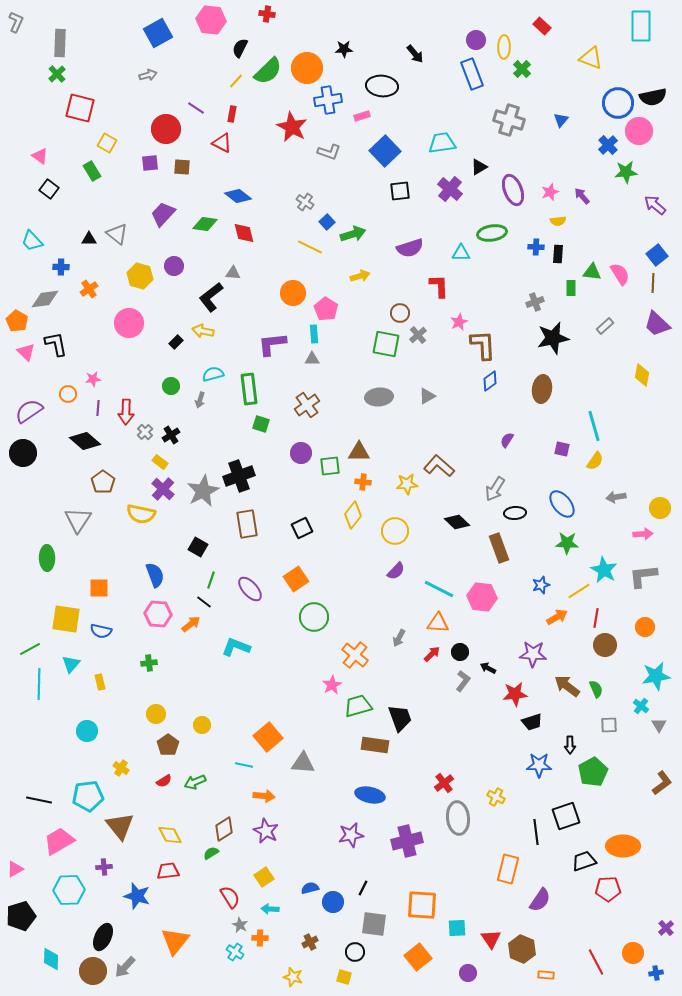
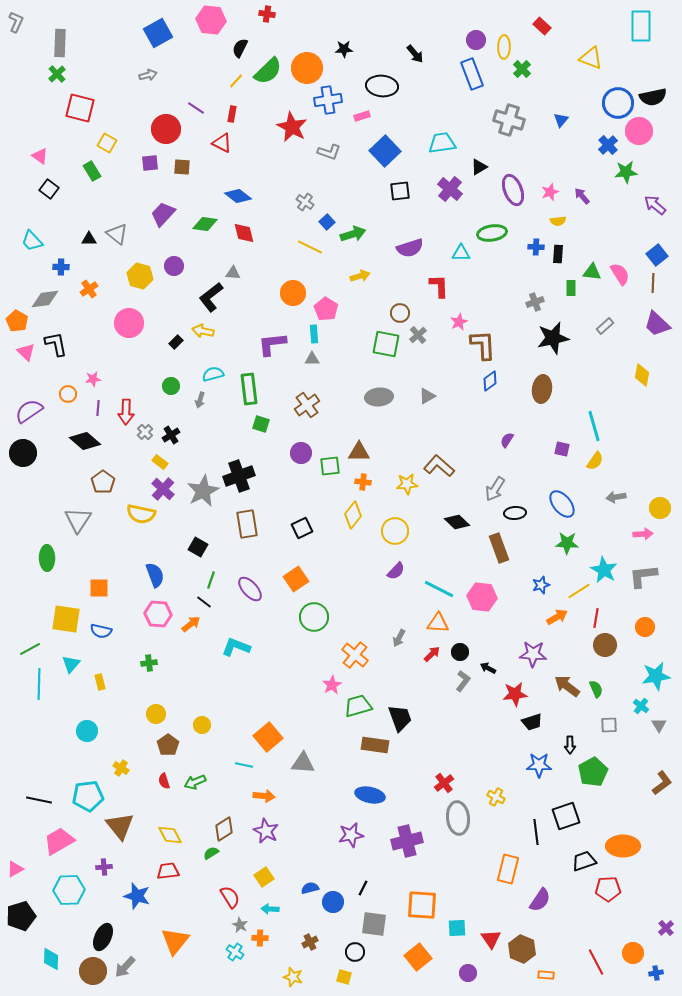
red semicircle at (164, 781): rotated 105 degrees clockwise
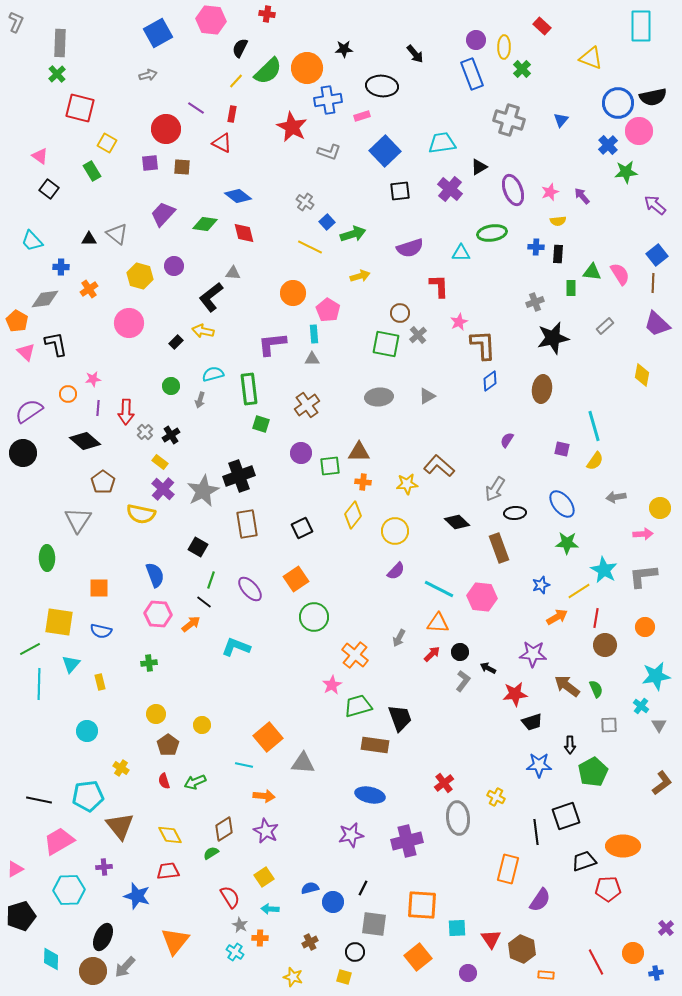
pink pentagon at (326, 309): moved 2 px right, 1 px down
yellow square at (66, 619): moved 7 px left, 3 px down
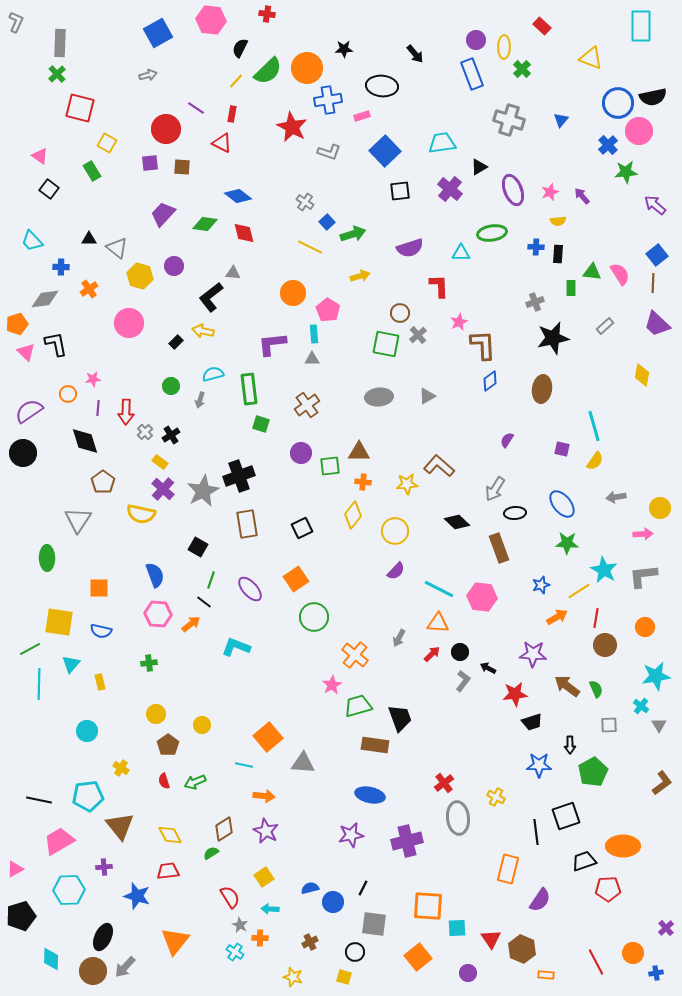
gray triangle at (117, 234): moved 14 px down
orange pentagon at (17, 321): moved 3 px down; rotated 25 degrees clockwise
black diamond at (85, 441): rotated 32 degrees clockwise
orange square at (422, 905): moved 6 px right, 1 px down
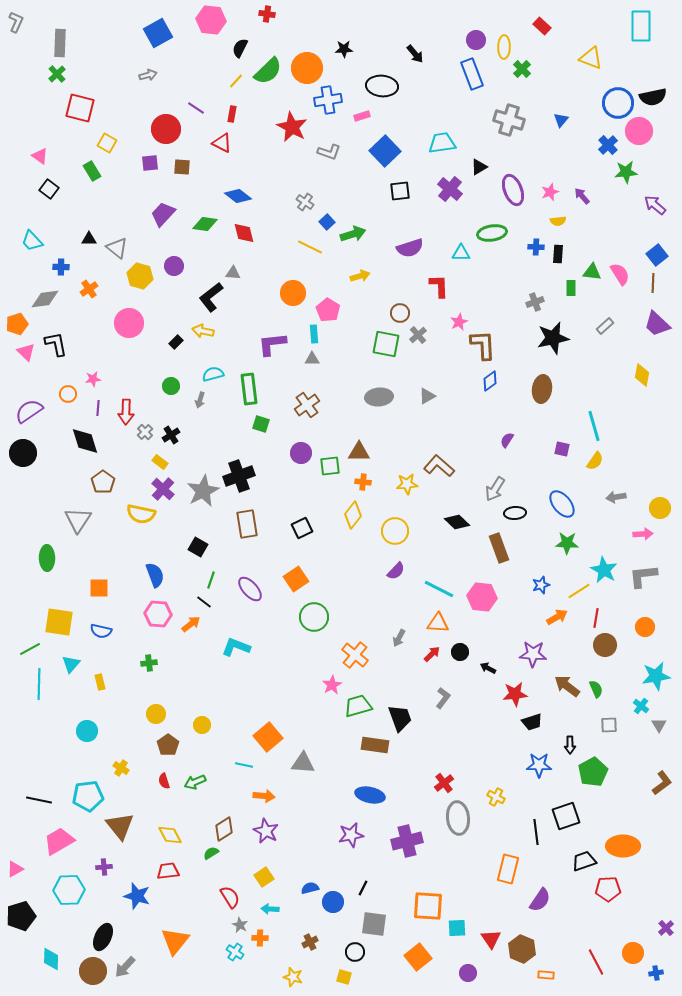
gray L-shape at (463, 681): moved 20 px left, 17 px down
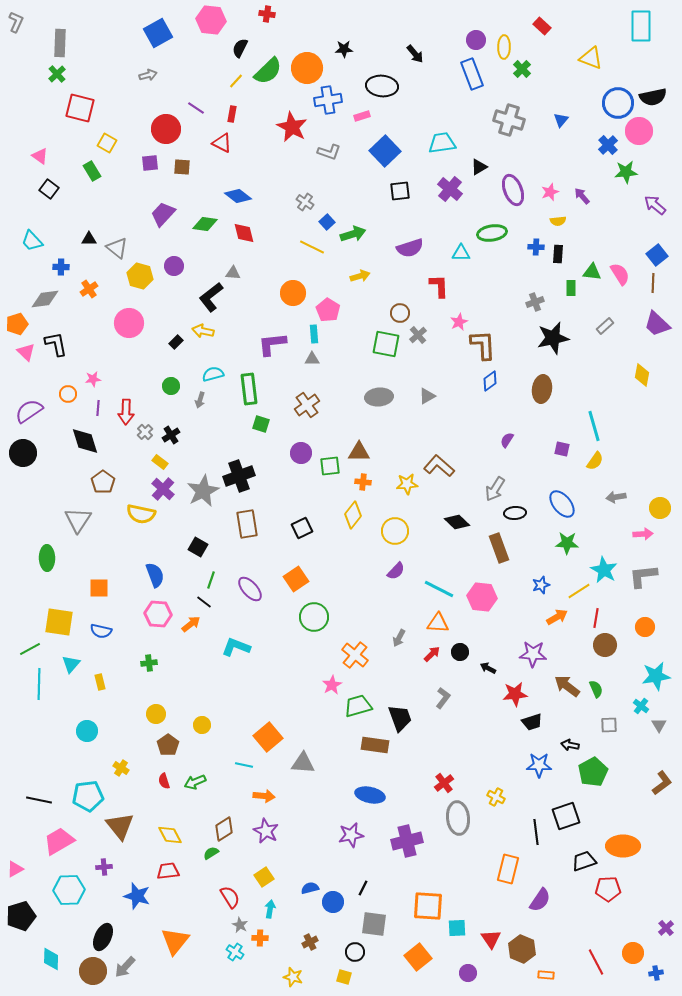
yellow line at (310, 247): moved 2 px right
black arrow at (570, 745): rotated 102 degrees clockwise
cyan arrow at (270, 909): rotated 96 degrees clockwise
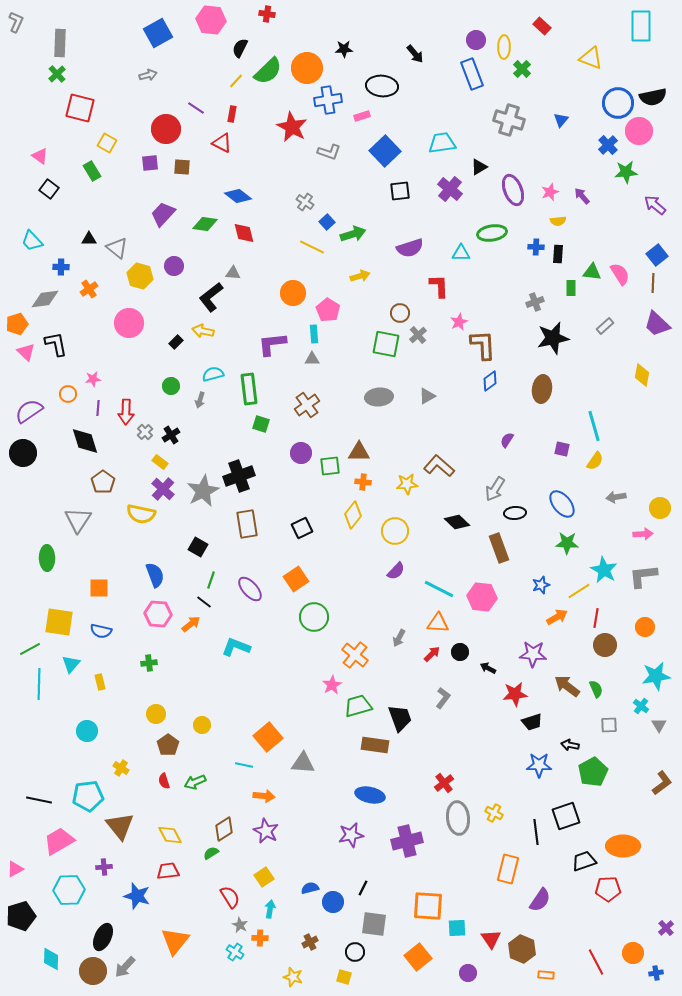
yellow cross at (496, 797): moved 2 px left, 16 px down
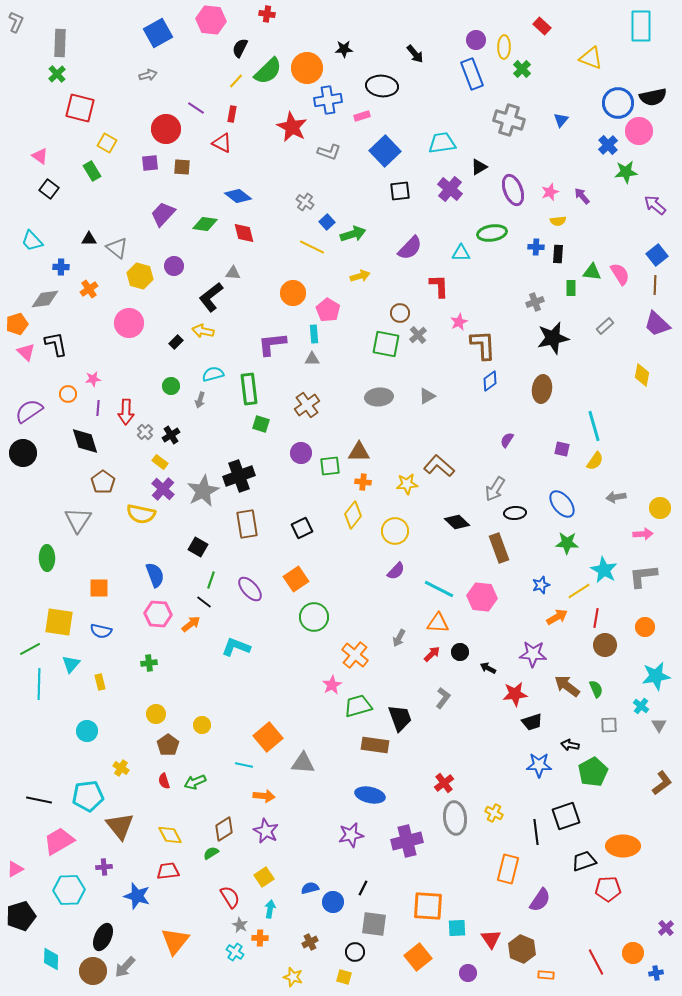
purple semicircle at (410, 248): rotated 28 degrees counterclockwise
brown line at (653, 283): moved 2 px right, 2 px down
gray ellipse at (458, 818): moved 3 px left
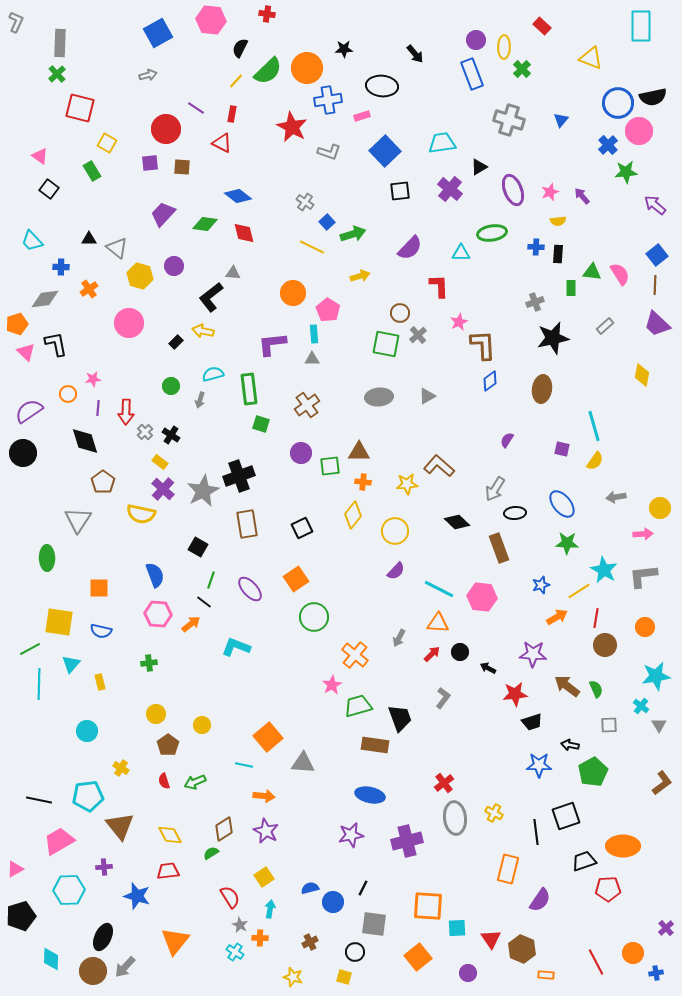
black cross at (171, 435): rotated 24 degrees counterclockwise
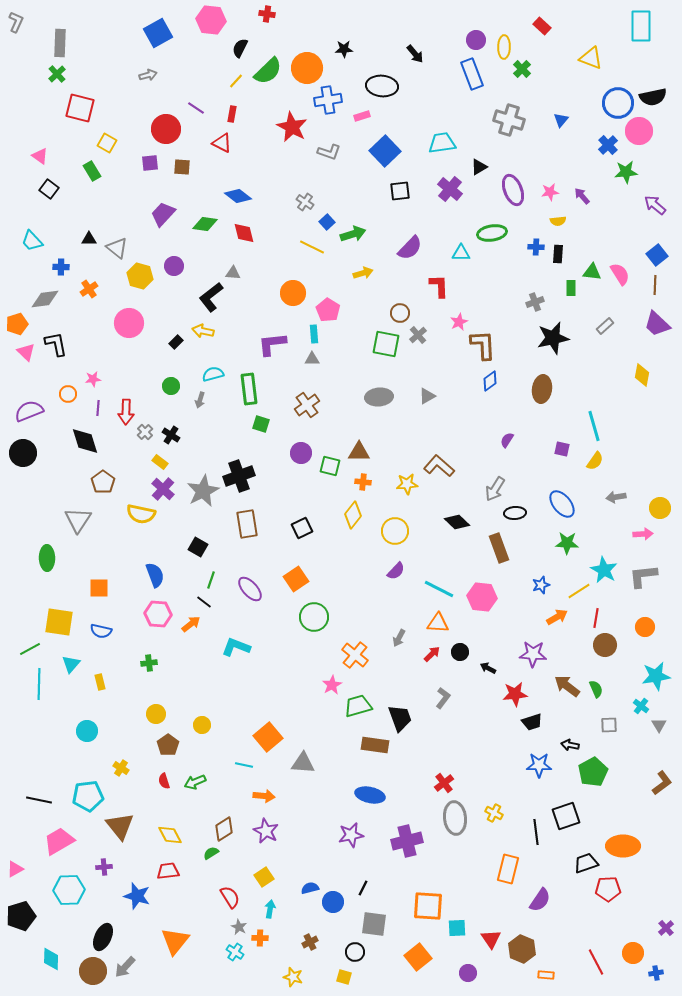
pink star at (550, 192): rotated 12 degrees clockwise
yellow arrow at (360, 276): moved 3 px right, 3 px up
purple semicircle at (29, 411): rotated 12 degrees clockwise
green square at (330, 466): rotated 20 degrees clockwise
black trapezoid at (584, 861): moved 2 px right, 2 px down
gray star at (240, 925): moved 1 px left, 2 px down
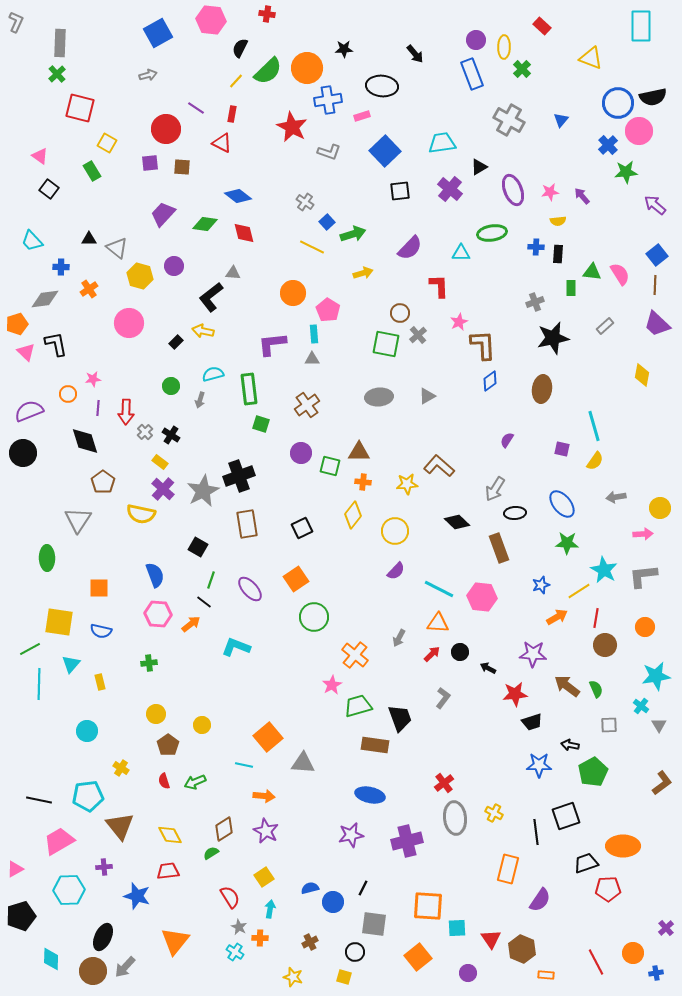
gray cross at (509, 120): rotated 12 degrees clockwise
